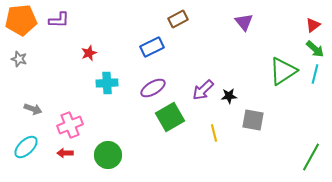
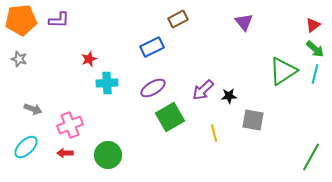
red star: moved 6 px down
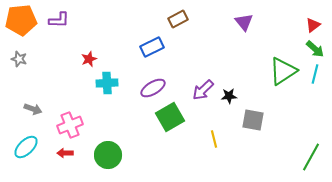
yellow line: moved 6 px down
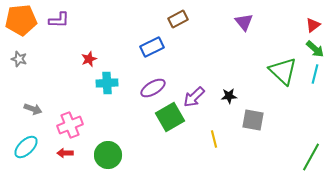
green triangle: rotated 44 degrees counterclockwise
purple arrow: moved 9 px left, 7 px down
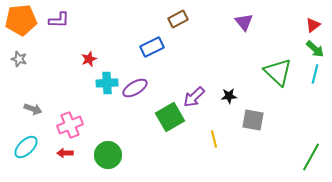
green triangle: moved 5 px left, 1 px down
purple ellipse: moved 18 px left
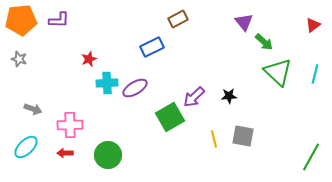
green arrow: moved 51 px left, 7 px up
gray square: moved 10 px left, 16 px down
pink cross: rotated 20 degrees clockwise
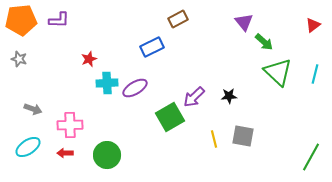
cyan ellipse: moved 2 px right; rotated 10 degrees clockwise
green circle: moved 1 px left
